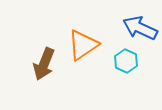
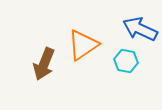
blue arrow: moved 1 px down
cyan hexagon: rotated 15 degrees counterclockwise
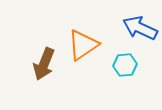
blue arrow: moved 1 px up
cyan hexagon: moved 1 px left, 4 px down; rotated 15 degrees counterclockwise
